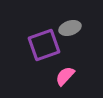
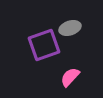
pink semicircle: moved 5 px right, 1 px down
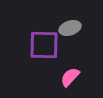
purple square: rotated 20 degrees clockwise
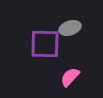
purple square: moved 1 px right, 1 px up
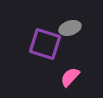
purple square: rotated 16 degrees clockwise
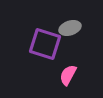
pink semicircle: moved 2 px left, 2 px up; rotated 15 degrees counterclockwise
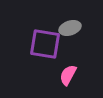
purple square: rotated 8 degrees counterclockwise
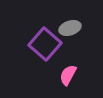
purple square: rotated 32 degrees clockwise
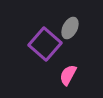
gray ellipse: rotated 45 degrees counterclockwise
